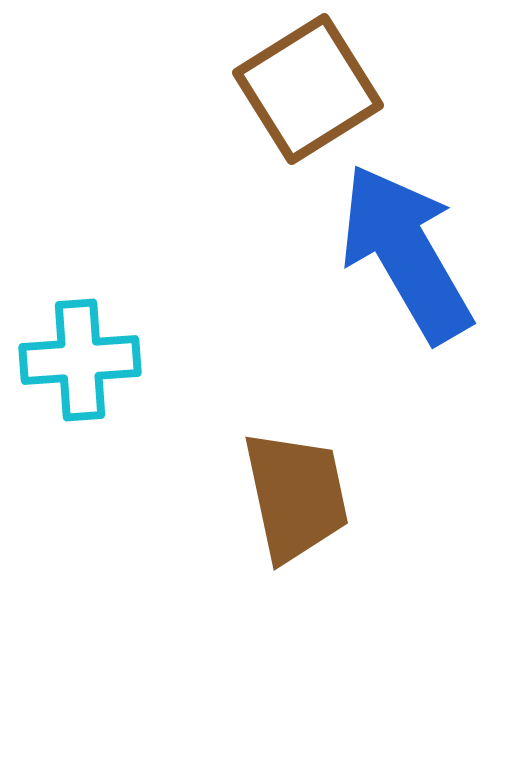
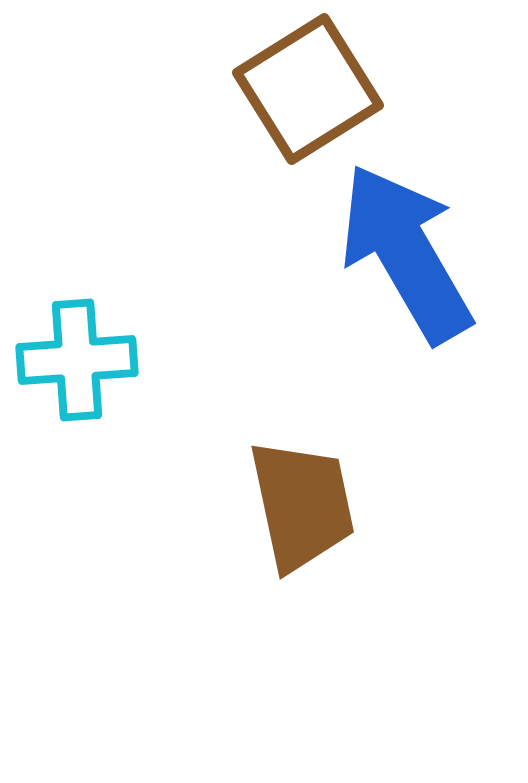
cyan cross: moved 3 px left
brown trapezoid: moved 6 px right, 9 px down
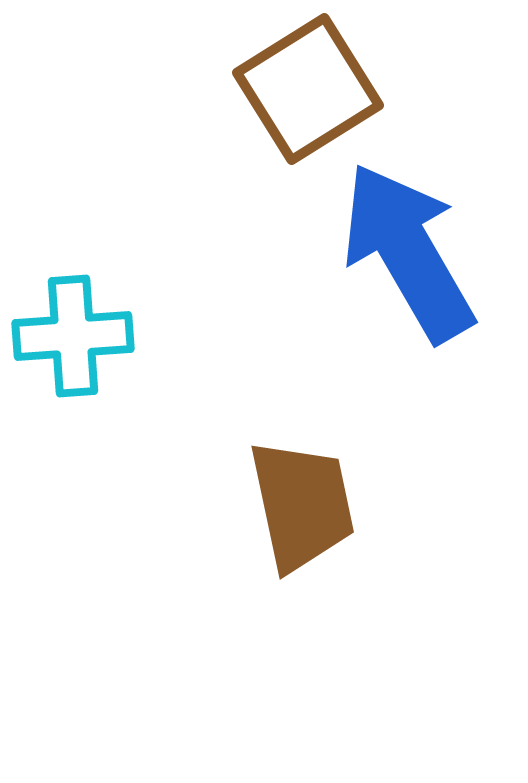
blue arrow: moved 2 px right, 1 px up
cyan cross: moved 4 px left, 24 px up
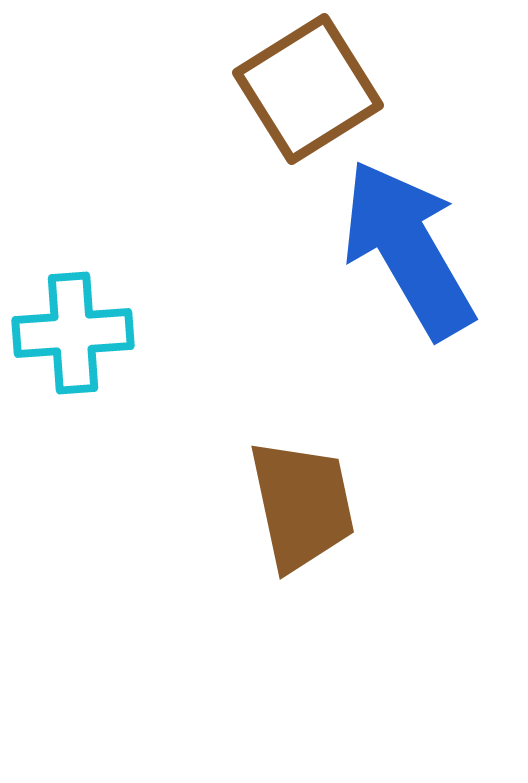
blue arrow: moved 3 px up
cyan cross: moved 3 px up
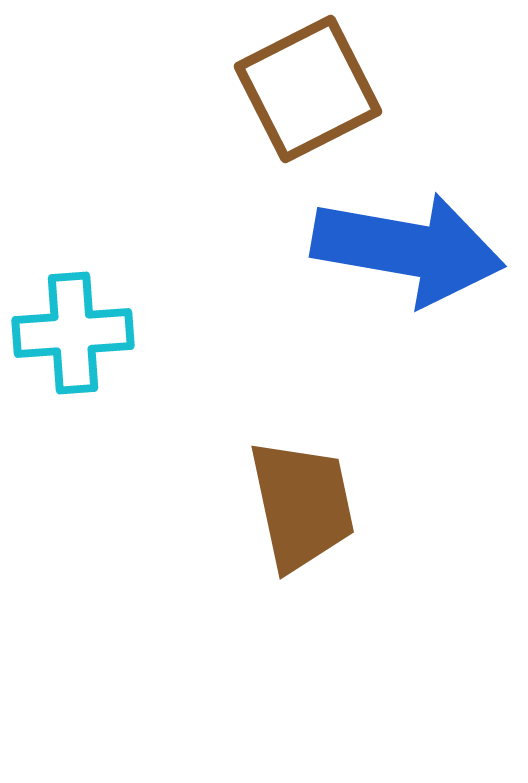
brown square: rotated 5 degrees clockwise
blue arrow: rotated 130 degrees clockwise
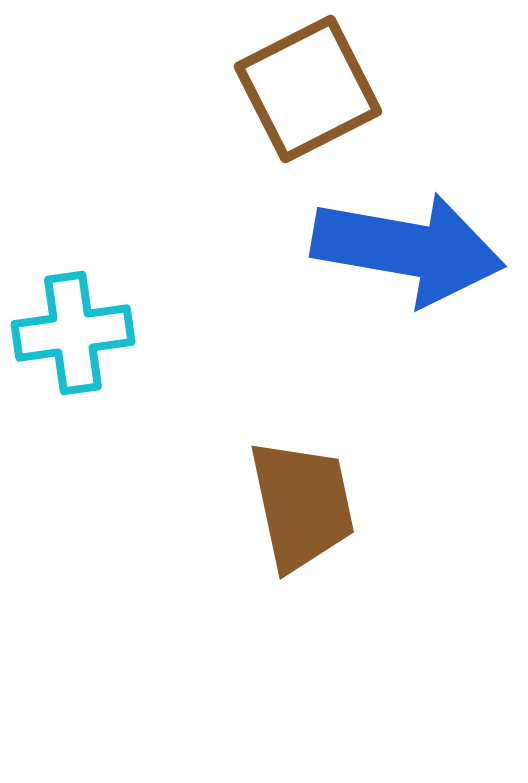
cyan cross: rotated 4 degrees counterclockwise
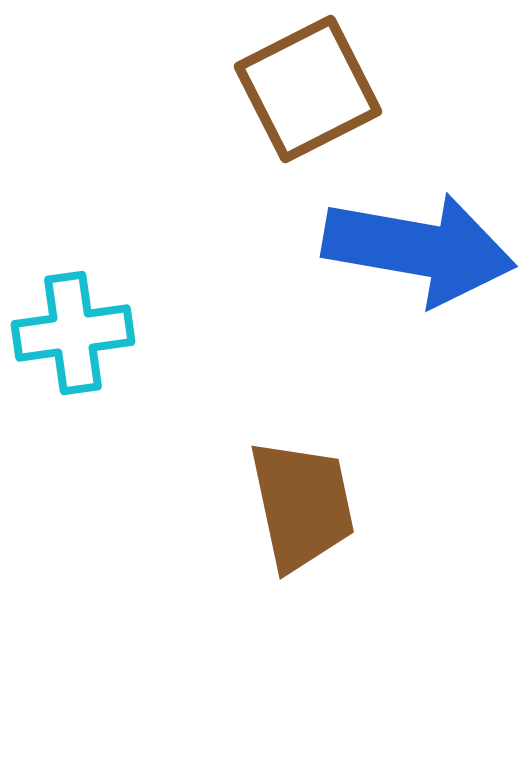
blue arrow: moved 11 px right
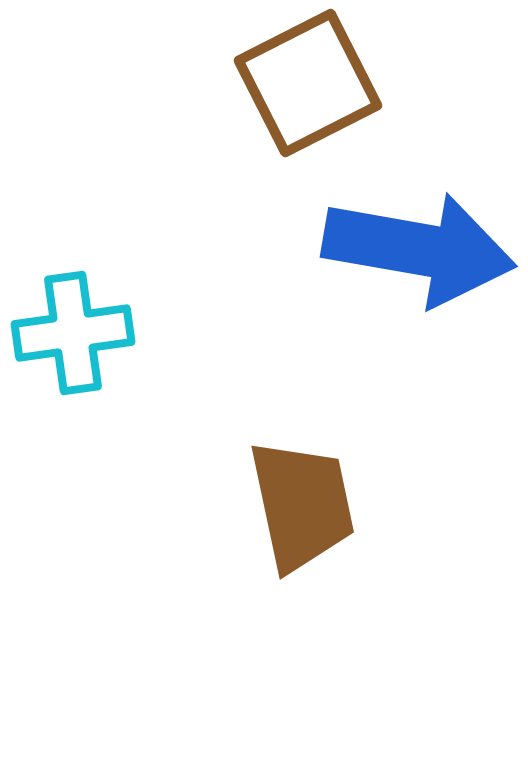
brown square: moved 6 px up
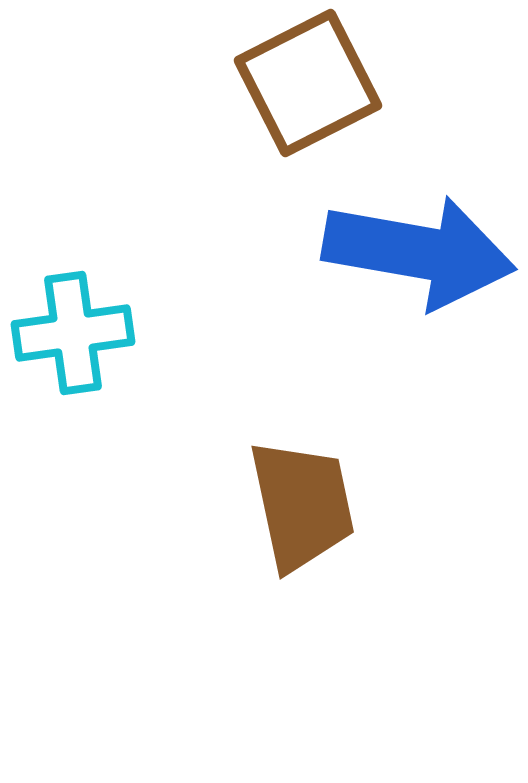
blue arrow: moved 3 px down
